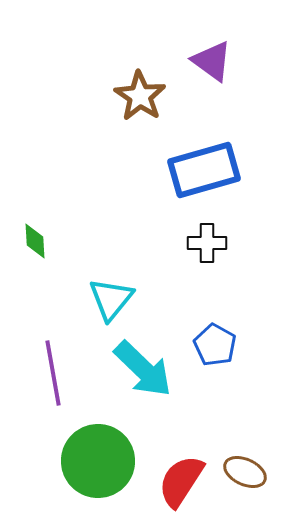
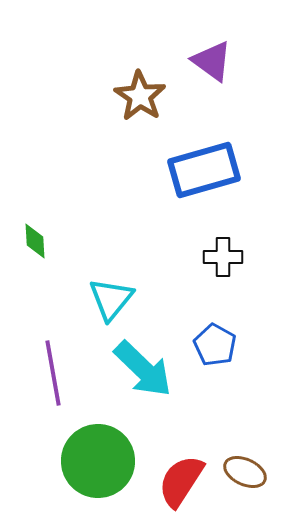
black cross: moved 16 px right, 14 px down
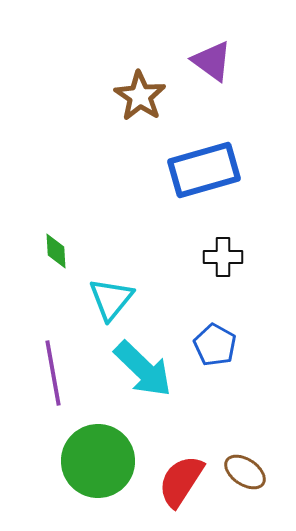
green diamond: moved 21 px right, 10 px down
brown ellipse: rotated 9 degrees clockwise
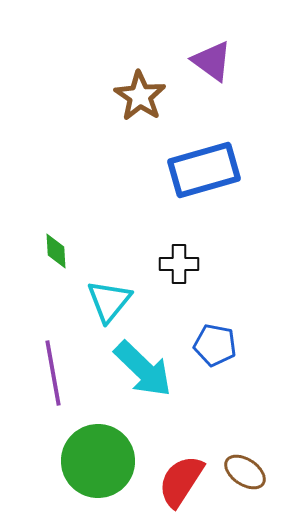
black cross: moved 44 px left, 7 px down
cyan triangle: moved 2 px left, 2 px down
blue pentagon: rotated 18 degrees counterclockwise
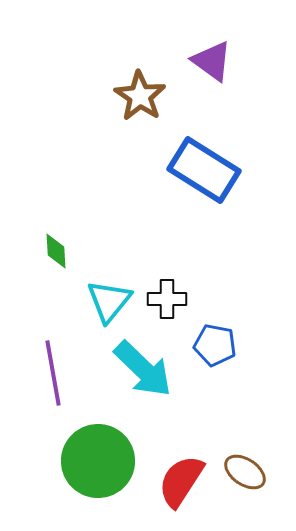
blue rectangle: rotated 48 degrees clockwise
black cross: moved 12 px left, 35 px down
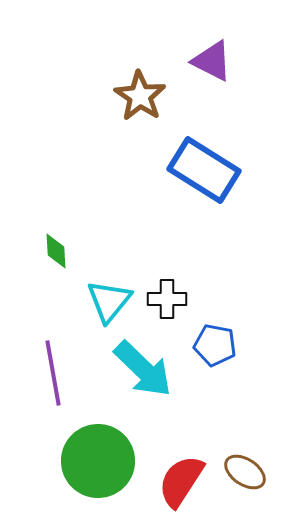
purple triangle: rotated 9 degrees counterclockwise
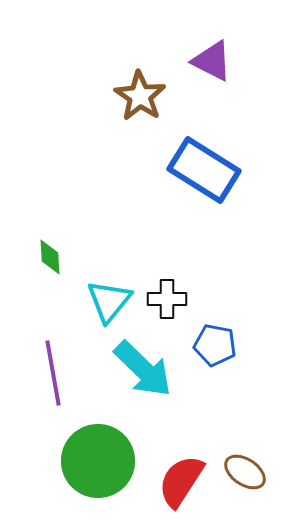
green diamond: moved 6 px left, 6 px down
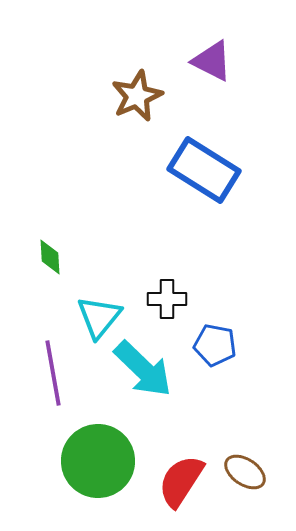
brown star: moved 3 px left; rotated 15 degrees clockwise
cyan triangle: moved 10 px left, 16 px down
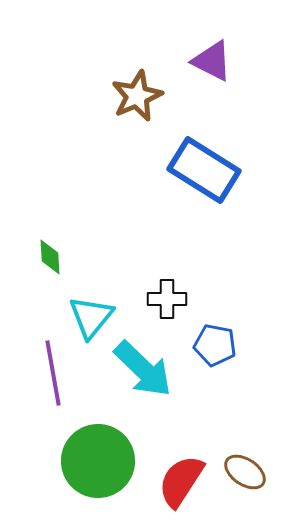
cyan triangle: moved 8 px left
